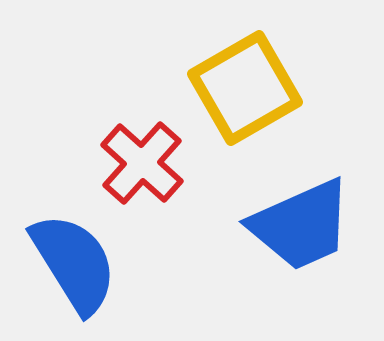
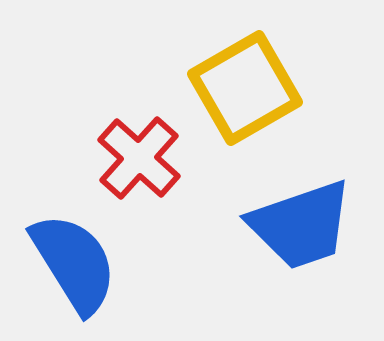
red cross: moved 3 px left, 5 px up
blue trapezoid: rotated 5 degrees clockwise
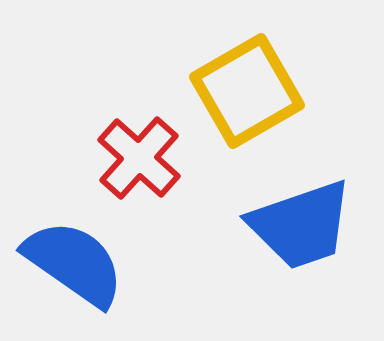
yellow square: moved 2 px right, 3 px down
blue semicircle: rotated 23 degrees counterclockwise
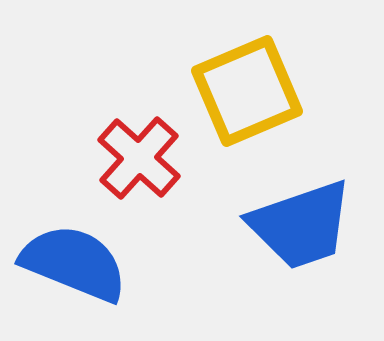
yellow square: rotated 7 degrees clockwise
blue semicircle: rotated 13 degrees counterclockwise
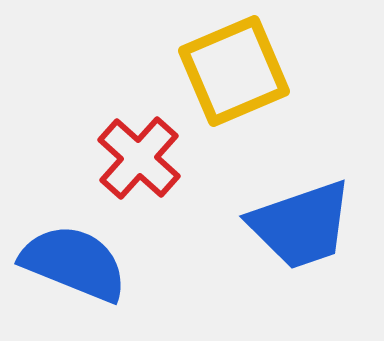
yellow square: moved 13 px left, 20 px up
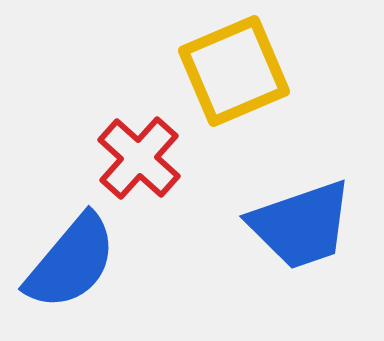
blue semicircle: moved 3 px left, 1 px up; rotated 108 degrees clockwise
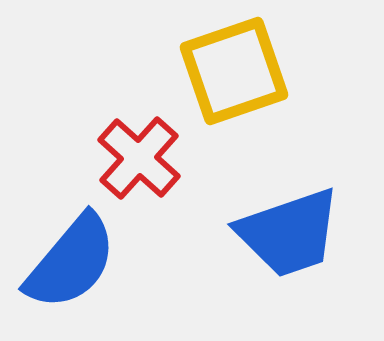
yellow square: rotated 4 degrees clockwise
blue trapezoid: moved 12 px left, 8 px down
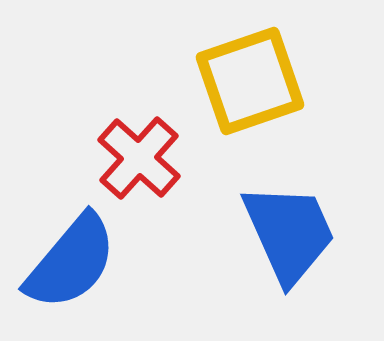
yellow square: moved 16 px right, 10 px down
blue trapezoid: rotated 95 degrees counterclockwise
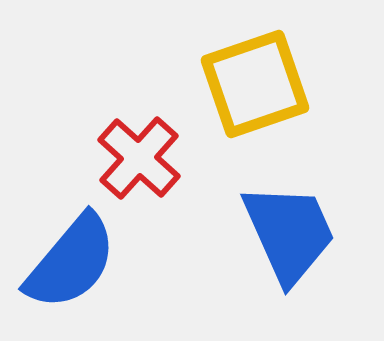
yellow square: moved 5 px right, 3 px down
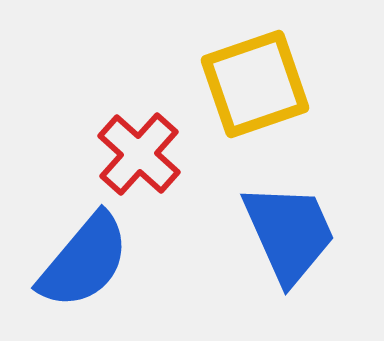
red cross: moved 4 px up
blue semicircle: moved 13 px right, 1 px up
